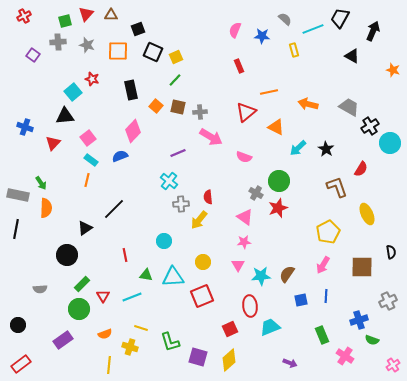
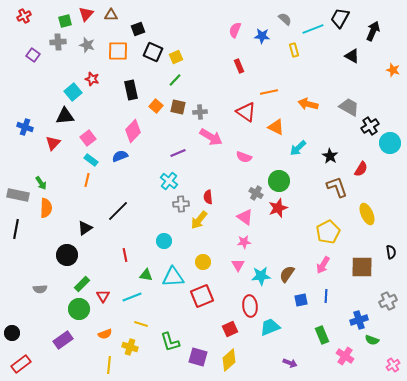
red triangle at (246, 112): rotated 45 degrees counterclockwise
black star at (326, 149): moved 4 px right, 7 px down
black line at (114, 209): moved 4 px right, 2 px down
black circle at (18, 325): moved 6 px left, 8 px down
yellow line at (141, 328): moved 4 px up
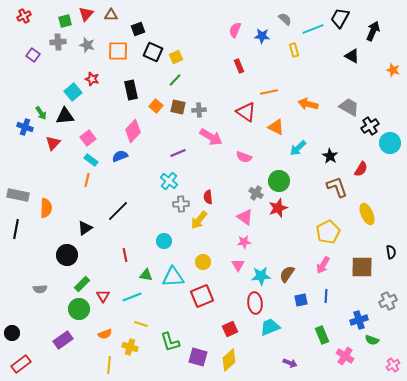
gray cross at (200, 112): moved 1 px left, 2 px up
green arrow at (41, 183): moved 70 px up
red ellipse at (250, 306): moved 5 px right, 3 px up
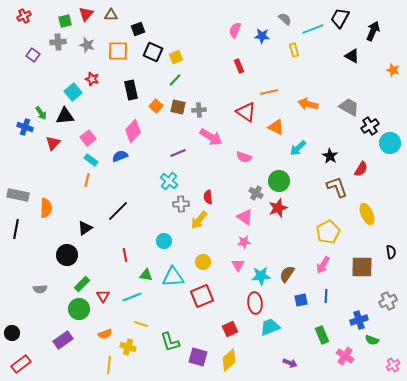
yellow cross at (130, 347): moved 2 px left
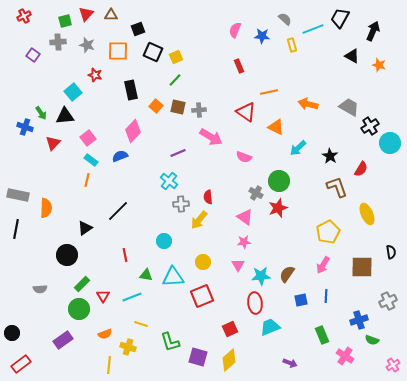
yellow rectangle at (294, 50): moved 2 px left, 5 px up
orange star at (393, 70): moved 14 px left, 5 px up
red star at (92, 79): moved 3 px right, 4 px up
